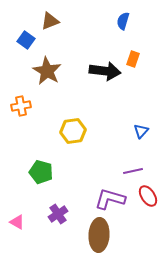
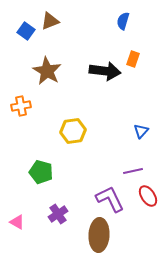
blue square: moved 9 px up
purple L-shape: rotated 48 degrees clockwise
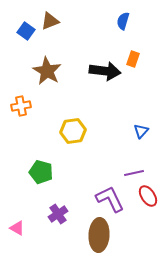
purple line: moved 1 px right, 2 px down
pink triangle: moved 6 px down
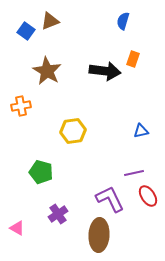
blue triangle: rotated 35 degrees clockwise
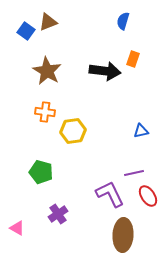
brown triangle: moved 2 px left, 1 px down
orange cross: moved 24 px right, 6 px down; rotated 18 degrees clockwise
purple L-shape: moved 5 px up
brown ellipse: moved 24 px right
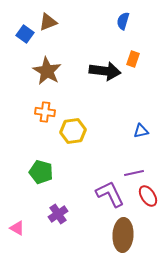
blue square: moved 1 px left, 3 px down
